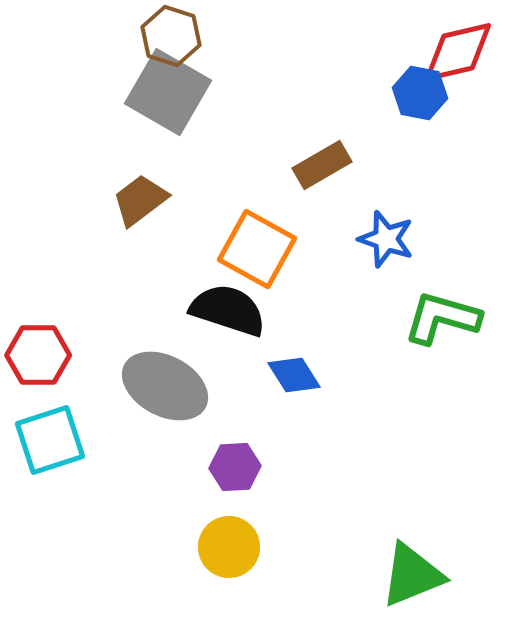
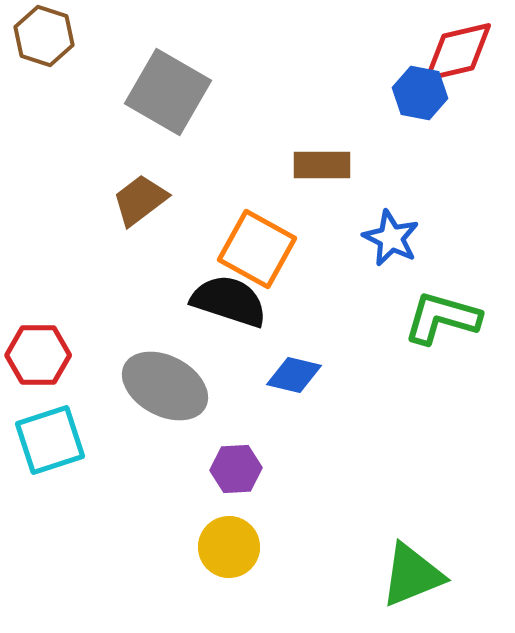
brown hexagon: moved 127 px left
brown rectangle: rotated 30 degrees clockwise
blue star: moved 5 px right, 1 px up; rotated 8 degrees clockwise
black semicircle: moved 1 px right, 9 px up
blue diamond: rotated 44 degrees counterclockwise
purple hexagon: moved 1 px right, 2 px down
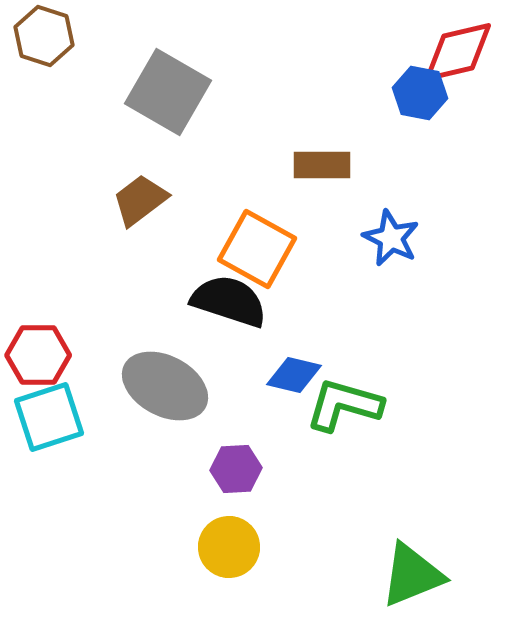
green L-shape: moved 98 px left, 87 px down
cyan square: moved 1 px left, 23 px up
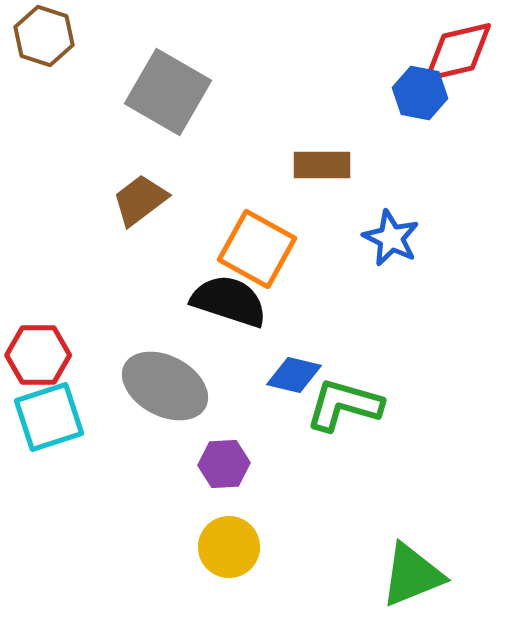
purple hexagon: moved 12 px left, 5 px up
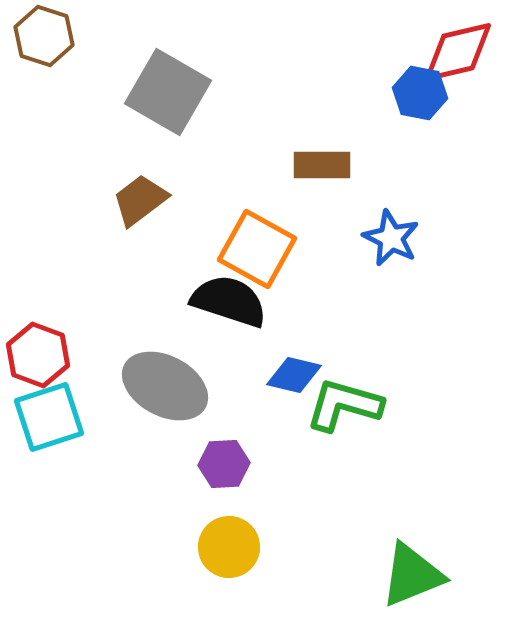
red hexagon: rotated 20 degrees clockwise
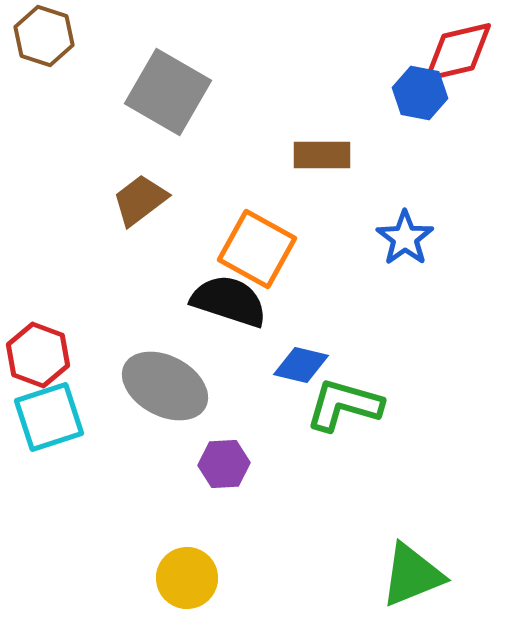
brown rectangle: moved 10 px up
blue star: moved 14 px right; rotated 10 degrees clockwise
blue diamond: moved 7 px right, 10 px up
yellow circle: moved 42 px left, 31 px down
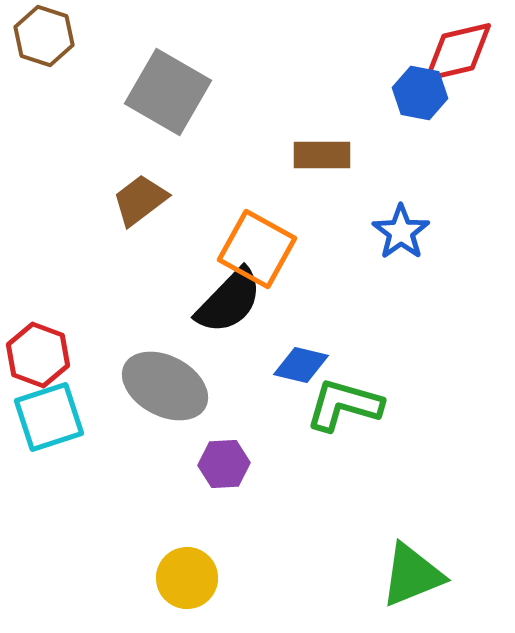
blue star: moved 4 px left, 6 px up
black semicircle: rotated 116 degrees clockwise
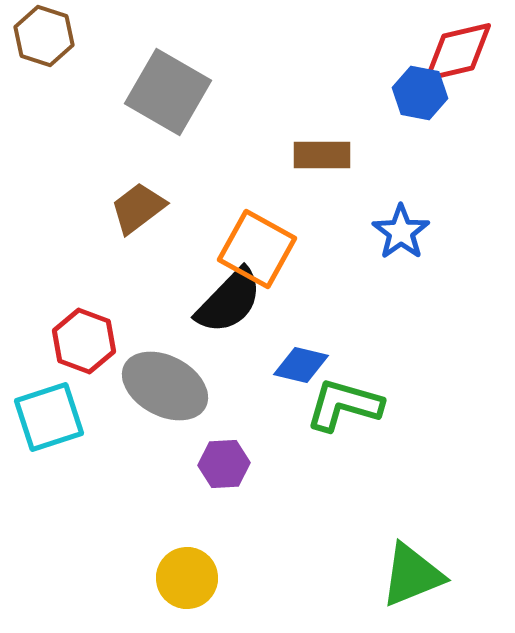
brown trapezoid: moved 2 px left, 8 px down
red hexagon: moved 46 px right, 14 px up
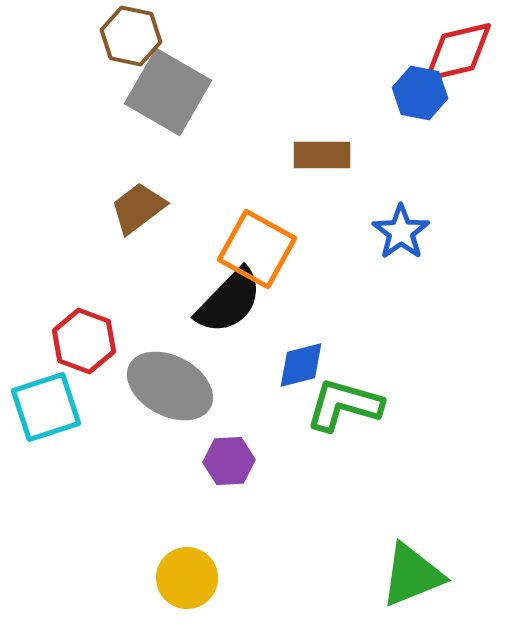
brown hexagon: moved 87 px right; rotated 6 degrees counterclockwise
blue diamond: rotated 28 degrees counterclockwise
gray ellipse: moved 5 px right
cyan square: moved 3 px left, 10 px up
purple hexagon: moved 5 px right, 3 px up
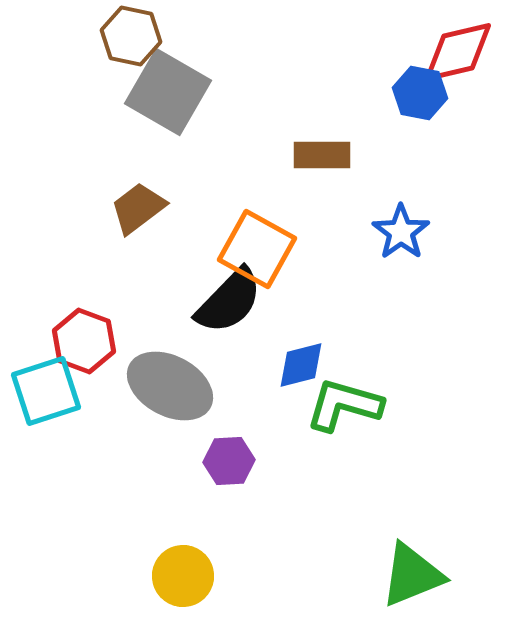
cyan square: moved 16 px up
yellow circle: moved 4 px left, 2 px up
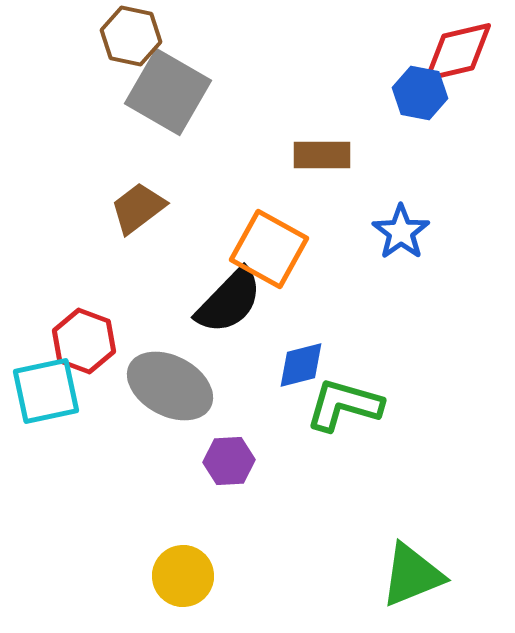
orange square: moved 12 px right
cyan square: rotated 6 degrees clockwise
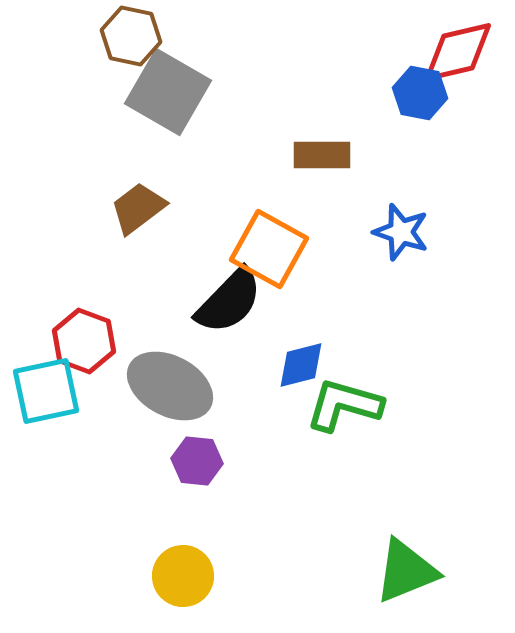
blue star: rotated 18 degrees counterclockwise
purple hexagon: moved 32 px left; rotated 9 degrees clockwise
green triangle: moved 6 px left, 4 px up
